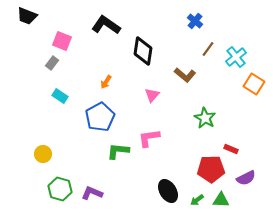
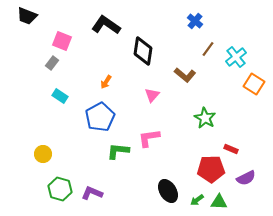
green triangle: moved 2 px left, 2 px down
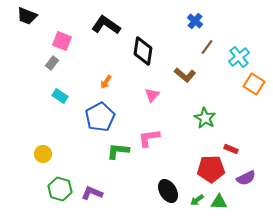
brown line: moved 1 px left, 2 px up
cyan cross: moved 3 px right
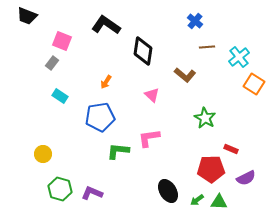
brown line: rotated 49 degrees clockwise
pink triangle: rotated 28 degrees counterclockwise
blue pentagon: rotated 20 degrees clockwise
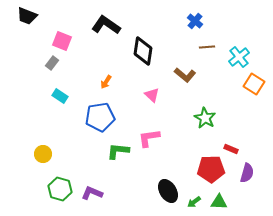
purple semicircle: moved 1 px right, 5 px up; rotated 48 degrees counterclockwise
green arrow: moved 3 px left, 2 px down
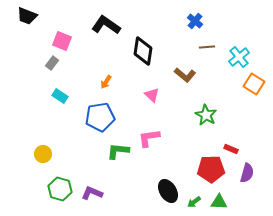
green star: moved 1 px right, 3 px up
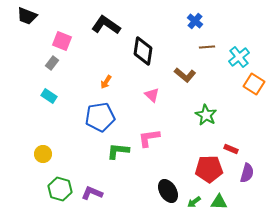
cyan rectangle: moved 11 px left
red pentagon: moved 2 px left
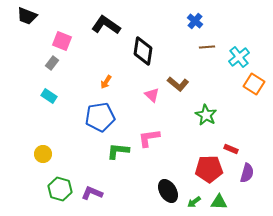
brown L-shape: moved 7 px left, 9 px down
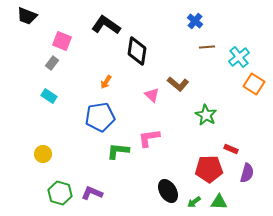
black diamond: moved 6 px left
green hexagon: moved 4 px down
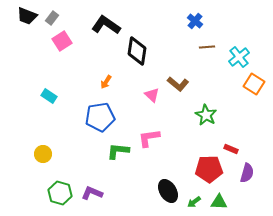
pink square: rotated 36 degrees clockwise
gray rectangle: moved 45 px up
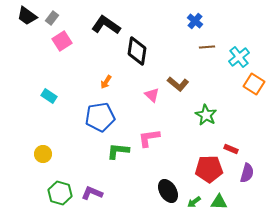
black trapezoid: rotated 15 degrees clockwise
